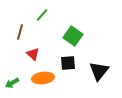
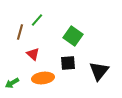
green line: moved 5 px left, 5 px down
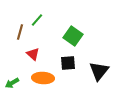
orange ellipse: rotated 10 degrees clockwise
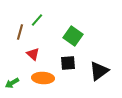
black triangle: rotated 15 degrees clockwise
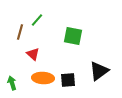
green square: rotated 24 degrees counterclockwise
black square: moved 17 px down
green arrow: rotated 104 degrees clockwise
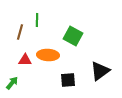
green line: rotated 40 degrees counterclockwise
green square: rotated 18 degrees clockwise
red triangle: moved 8 px left, 6 px down; rotated 40 degrees counterclockwise
black triangle: moved 1 px right
orange ellipse: moved 5 px right, 23 px up
green arrow: rotated 56 degrees clockwise
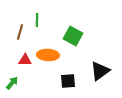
black square: moved 1 px down
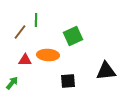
green line: moved 1 px left
brown line: rotated 21 degrees clockwise
green square: rotated 36 degrees clockwise
black triangle: moved 6 px right; rotated 30 degrees clockwise
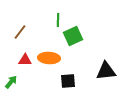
green line: moved 22 px right
orange ellipse: moved 1 px right, 3 px down
green arrow: moved 1 px left, 1 px up
